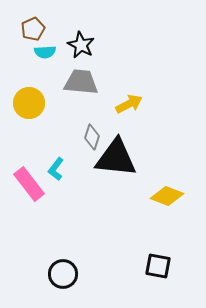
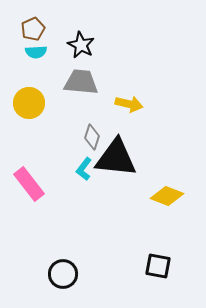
cyan semicircle: moved 9 px left
yellow arrow: rotated 40 degrees clockwise
cyan L-shape: moved 28 px right
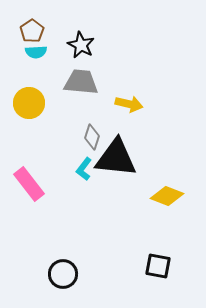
brown pentagon: moved 1 px left, 2 px down; rotated 10 degrees counterclockwise
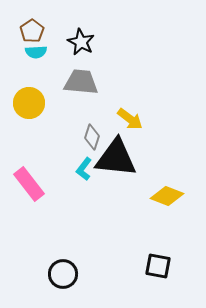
black star: moved 3 px up
yellow arrow: moved 1 px right, 15 px down; rotated 24 degrees clockwise
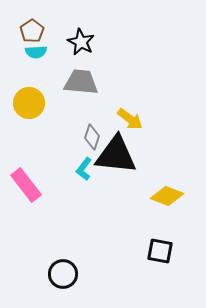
black triangle: moved 3 px up
pink rectangle: moved 3 px left, 1 px down
black square: moved 2 px right, 15 px up
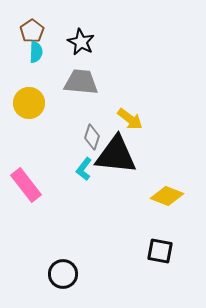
cyan semicircle: rotated 85 degrees counterclockwise
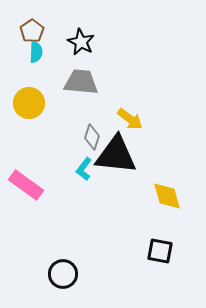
pink rectangle: rotated 16 degrees counterclockwise
yellow diamond: rotated 52 degrees clockwise
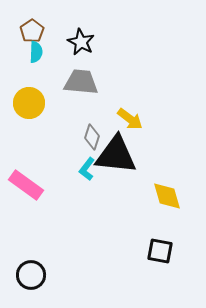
cyan L-shape: moved 3 px right
black circle: moved 32 px left, 1 px down
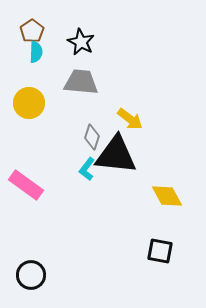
yellow diamond: rotated 12 degrees counterclockwise
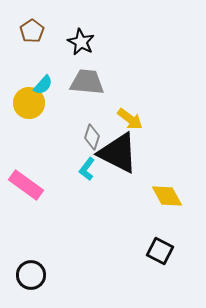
cyan semicircle: moved 7 px right, 33 px down; rotated 40 degrees clockwise
gray trapezoid: moved 6 px right
black triangle: moved 2 px right, 2 px up; rotated 21 degrees clockwise
black square: rotated 16 degrees clockwise
